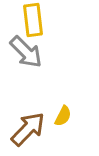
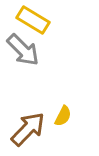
yellow rectangle: rotated 52 degrees counterclockwise
gray arrow: moved 3 px left, 2 px up
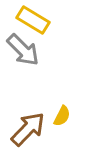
yellow semicircle: moved 1 px left
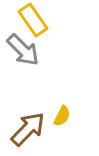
yellow rectangle: rotated 24 degrees clockwise
